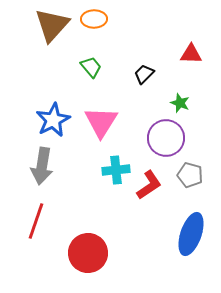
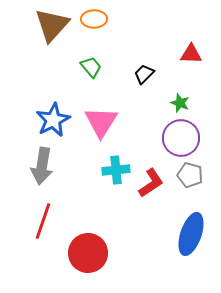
purple circle: moved 15 px right
red L-shape: moved 2 px right, 2 px up
red line: moved 7 px right
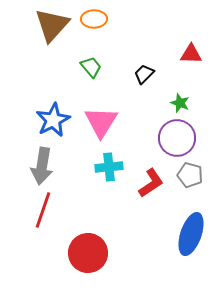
purple circle: moved 4 px left
cyan cross: moved 7 px left, 3 px up
red line: moved 11 px up
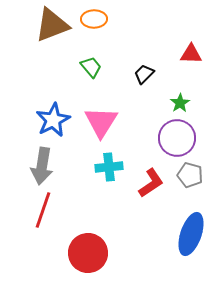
brown triangle: rotated 27 degrees clockwise
green star: rotated 18 degrees clockwise
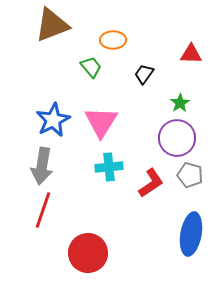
orange ellipse: moved 19 px right, 21 px down
black trapezoid: rotated 10 degrees counterclockwise
blue ellipse: rotated 9 degrees counterclockwise
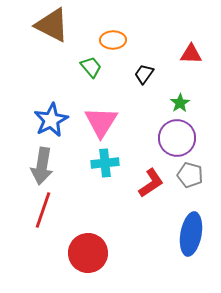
brown triangle: rotated 48 degrees clockwise
blue star: moved 2 px left
cyan cross: moved 4 px left, 4 px up
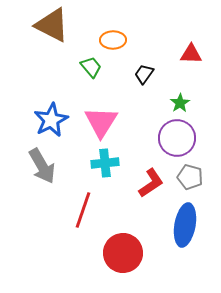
gray arrow: rotated 39 degrees counterclockwise
gray pentagon: moved 2 px down
red line: moved 40 px right
blue ellipse: moved 6 px left, 9 px up
red circle: moved 35 px right
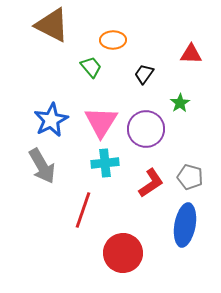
purple circle: moved 31 px left, 9 px up
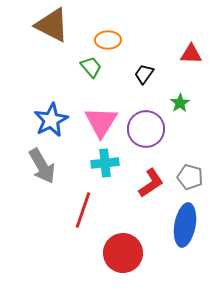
orange ellipse: moved 5 px left
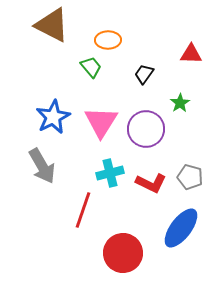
blue star: moved 2 px right, 3 px up
cyan cross: moved 5 px right, 10 px down; rotated 8 degrees counterclockwise
red L-shape: rotated 60 degrees clockwise
blue ellipse: moved 4 px left, 3 px down; rotated 27 degrees clockwise
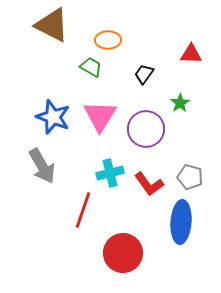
green trapezoid: rotated 20 degrees counterclockwise
blue star: rotated 24 degrees counterclockwise
pink triangle: moved 1 px left, 6 px up
red L-shape: moved 2 px left, 1 px down; rotated 28 degrees clockwise
blue ellipse: moved 6 px up; rotated 33 degrees counterclockwise
